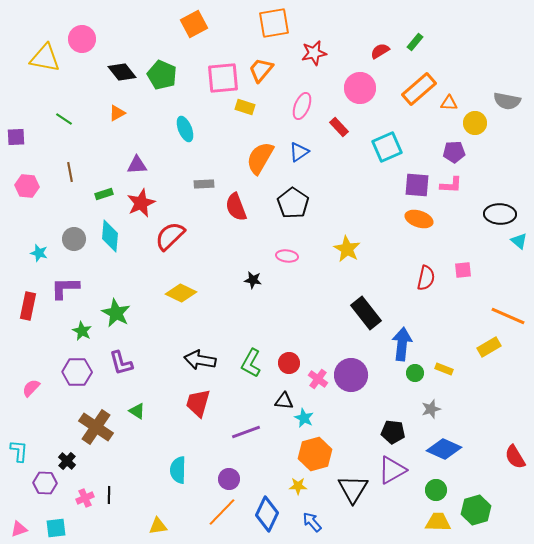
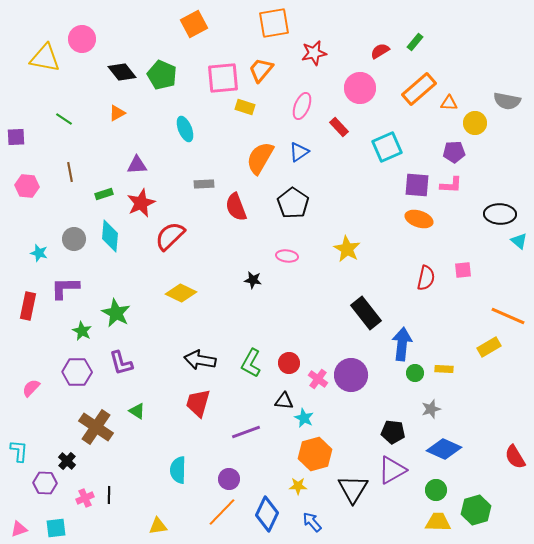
yellow rectangle at (444, 369): rotated 18 degrees counterclockwise
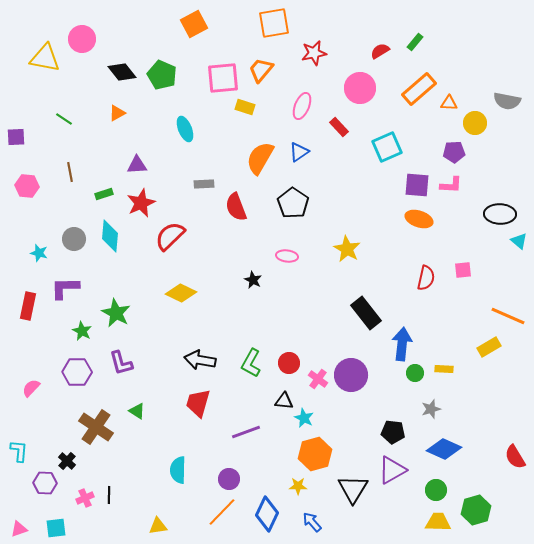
black star at (253, 280): rotated 18 degrees clockwise
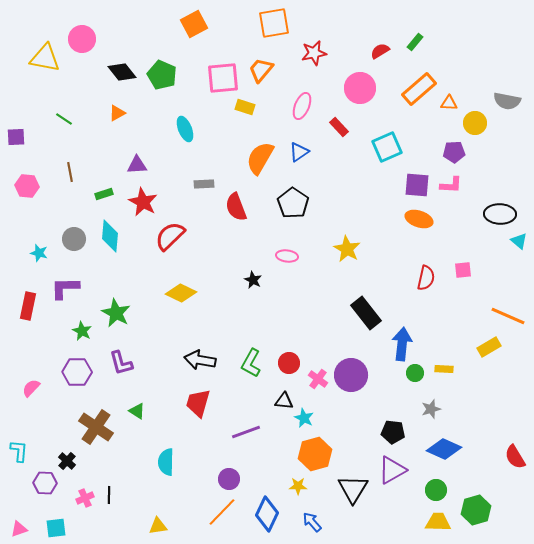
red star at (141, 203): moved 2 px right, 1 px up; rotated 20 degrees counterclockwise
cyan semicircle at (178, 470): moved 12 px left, 8 px up
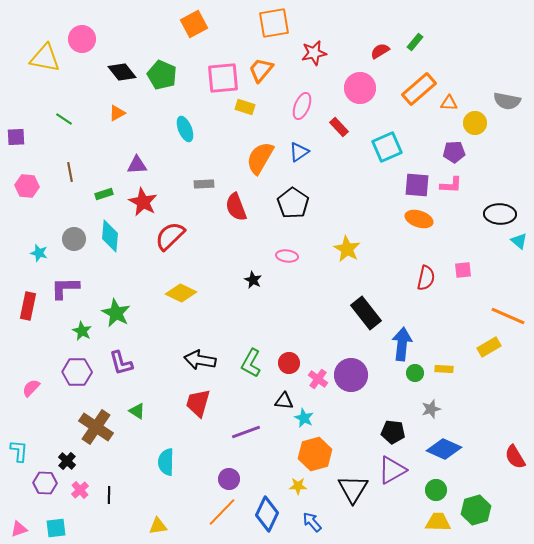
pink cross at (85, 498): moved 5 px left, 8 px up; rotated 18 degrees counterclockwise
